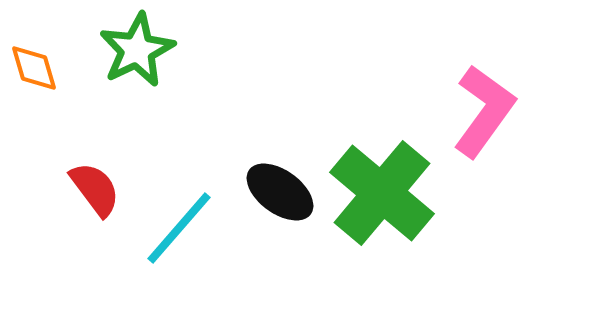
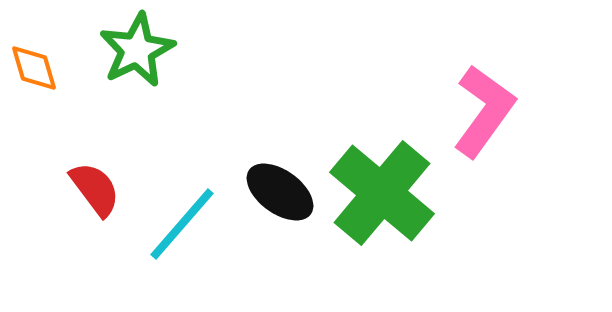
cyan line: moved 3 px right, 4 px up
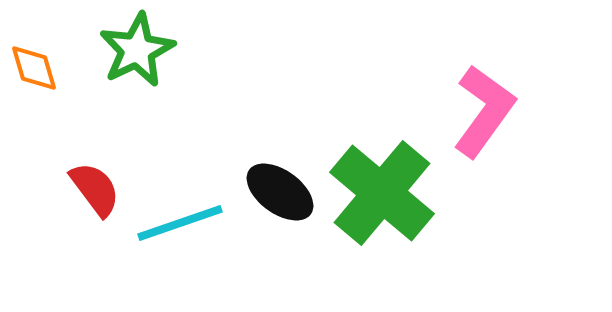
cyan line: moved 2 px left, 1 px up; rotated 30 degrees clockwise
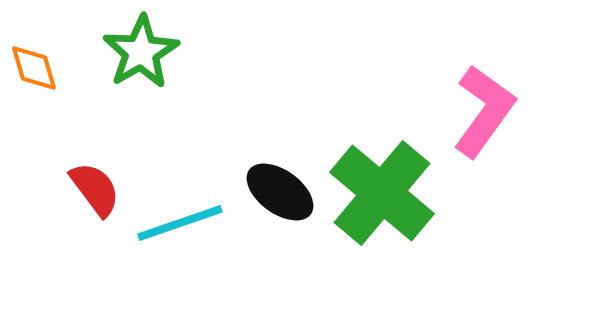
green star: moved 4 px right, 2 px down; rotated 4 degrees counterclockwise
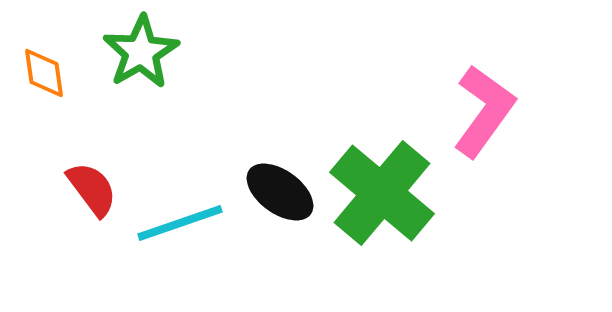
orange diamond: moved 10 px right, 5 px down; rotated 8 degrees clockwise
red semicircle: moved 3 px left
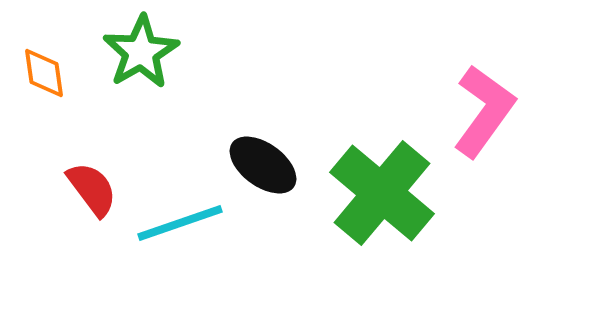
black ellipse: moved 17 px left, 27 px up
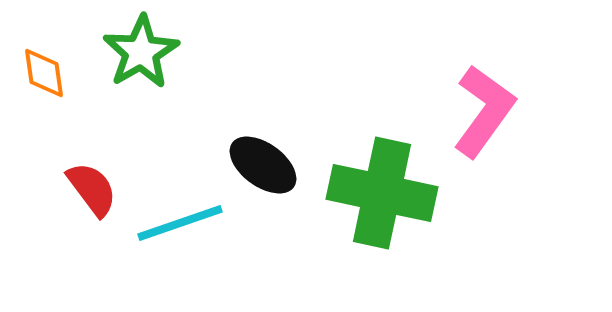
green cross: rotated 28 degrees counterclockwise
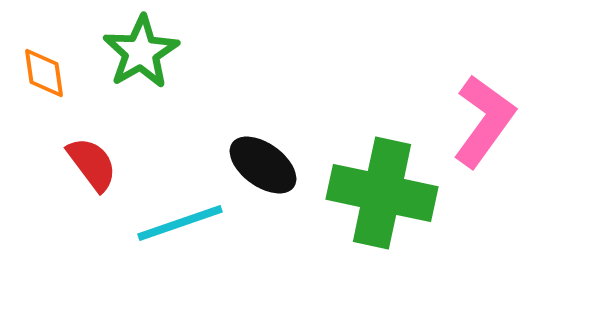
pink L-shape: moved 10 px down
red semicircle: moved 25 px up
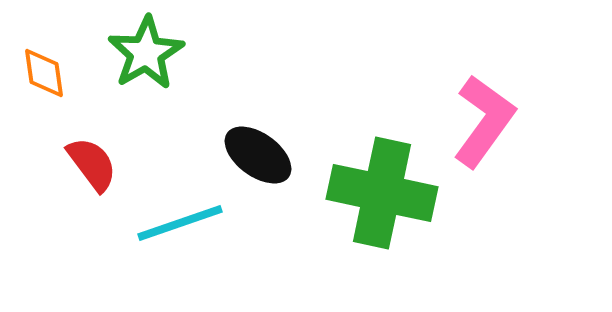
green star: moved 5 px right, 1 px down
black ellipse: moved 5 px left, 10 px up
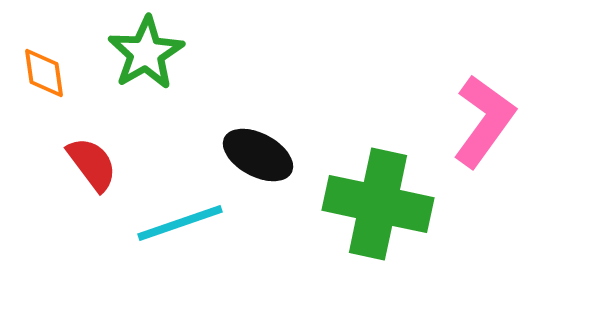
black ellipse: rotated 8 degrees counterclockwise
green cross: moved 4 px left, 11 px down
